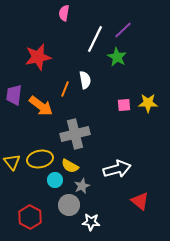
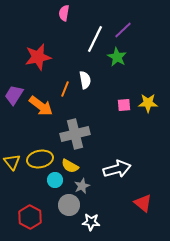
purple trapezoid: rotated 25 degrees clockwise
red triangle: moved 3 px right, 2 px down
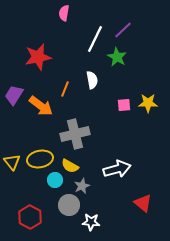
white semicircle: moved 7 px right
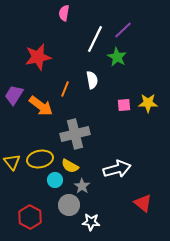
gray star: rotated 14 degrees counterclockwise
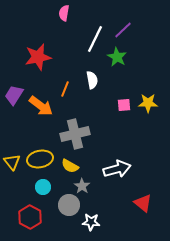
cyan circle: moved 12 px left, 7 px down
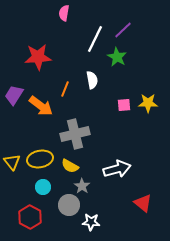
red star: rotated 8 degrees clockwise
